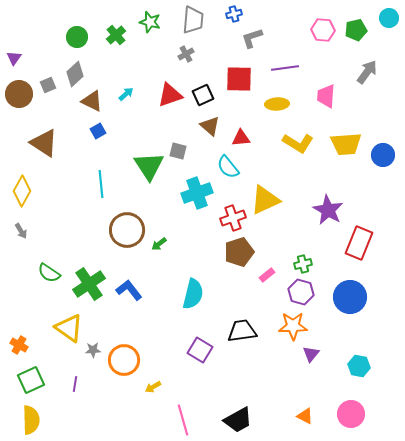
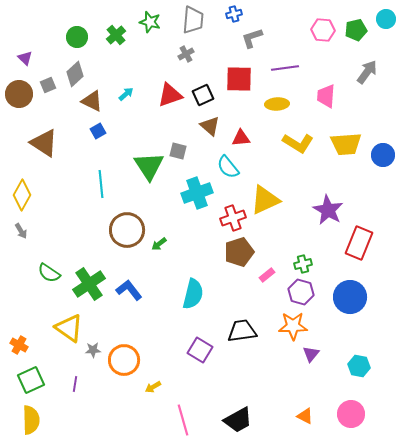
cyan circle at (389, 18): moved 3 px left, 1 px down
purple triangle at (14, 58): moved 11 px right; rotated 21 degrees counterclockwise
yellow diamond at (22, 191): moved 4 px down
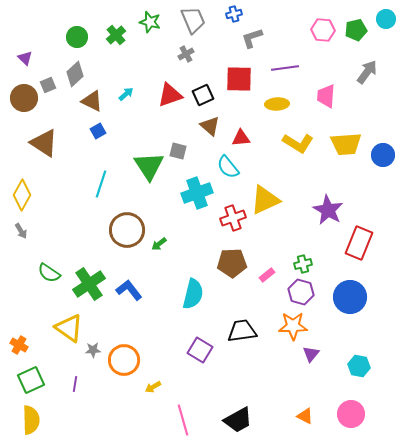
gray trapezoid at (193, 20): rotated 28 degrees counterclockwise
brown circle at (19, 94): moved 5 px right, 4 px down
cyan line at (101, 184): rotated 24 degrees clockwise
brown pentagon at (239, 252): moved 7 px left, 11 px down; rotated 16 degrees clockwise
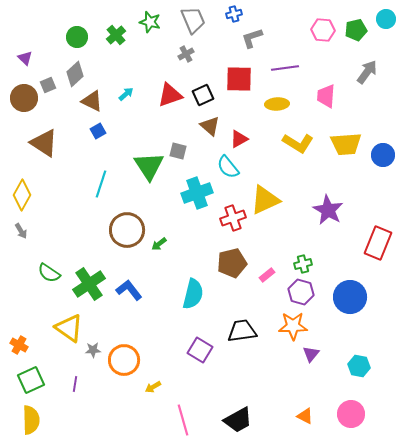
red triangle at (241, 138): moved 2 px left, 1 px down; rotated 24 degrees counterclockwise
red rectangle at (359, 243): moved 19 px right
brown pentagon at (232, 263): rotated 12 degrees counterclockwise
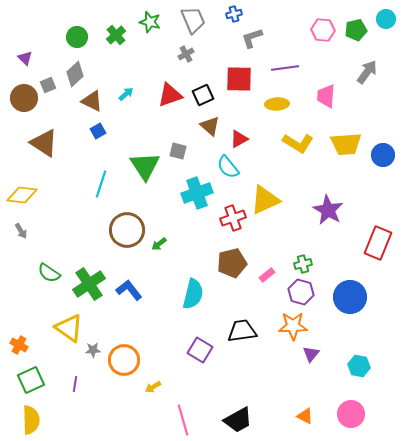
green triangle at (149, 166): moved 4 px left
yellow diamond at (22, 195): rotated 68 degrees clockwise
